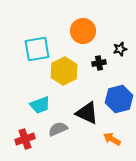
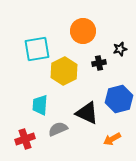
cyan trapezoid: rotated 115 degrees clockwise
orange arrow: rotated 60 degrees counterclockwise
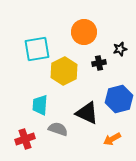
orange circle: moved 1 px right, 1 px down
gray semicircle: rotated 42 degrees clockwise
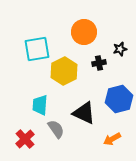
black triangle: moved 3 px left
gray semicircle: moved 2 px left; rotated 36 degrees clockwise
red cross: rotated 24 degrees counterclockwise
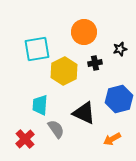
black cross: moved 4 px left
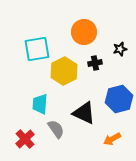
cyan trapezoid: moved 1 px up
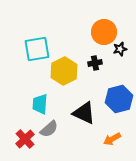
orange circle: moved 20 px right
gray semicircle: moved 7 px left; rotated 84 degrees clockwise
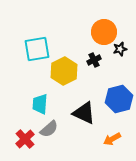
black cross: moved 1 px left, 3 px up; rotated 16 degrees counterclockwise
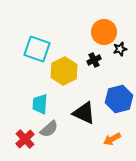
cyan square: rotated 28 degrees clockwise
